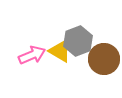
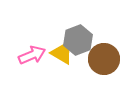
gray hexagon: moved 1 px up
yellow triangle: moved 2 px right, 2 px down
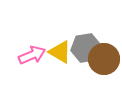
gray hexagon: moved 8 px right, 8 px down; rotated 12 degrees clockwise
yellow triangle: moved 2 px left, 1 px up
